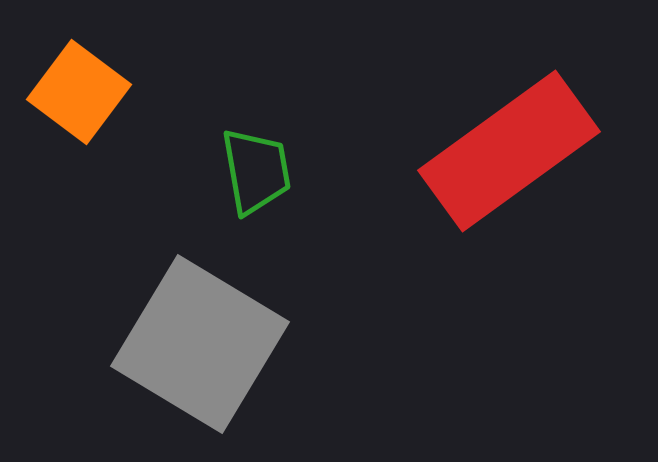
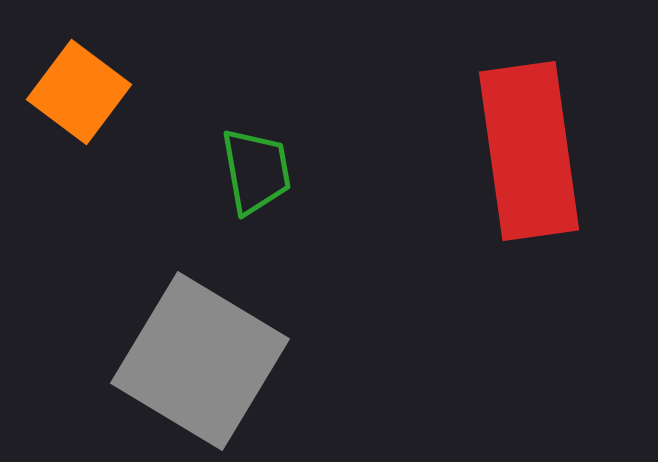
red rectangle: moved 20 px right; rotated 62 degrees counterclockwise
gray square: moved 17 px down
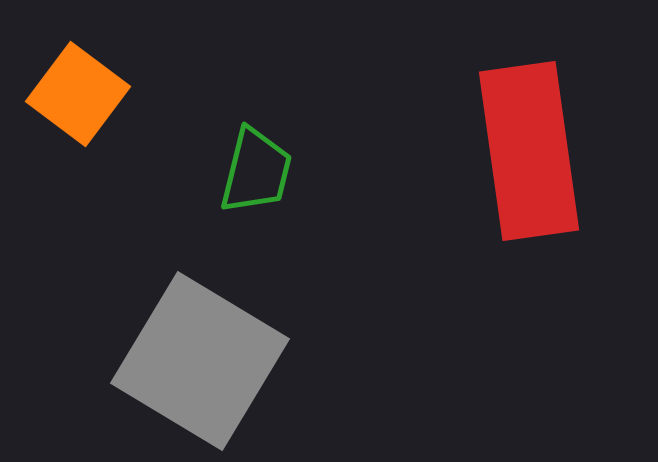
orange square: moved 1 px left, 2 px down
green trapezoid: rotated 24 degrees clockwise
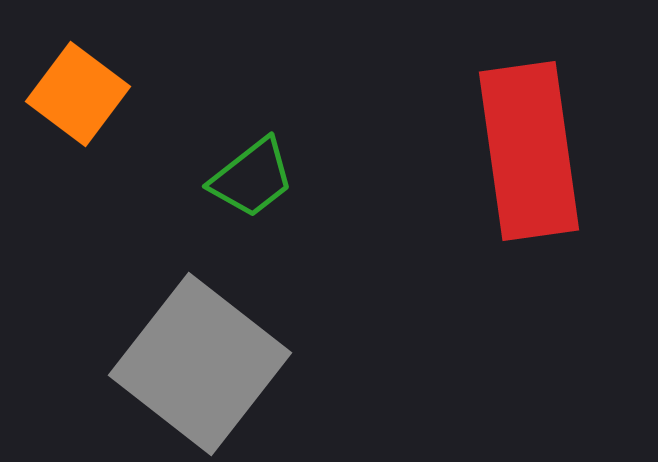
green trapezoid: moved 4 px left, 7 px down; rotated 38 degrees clockwise
gray square: moved 3 px down; rotated 7 degrees clockwise
